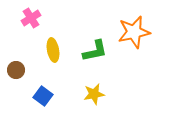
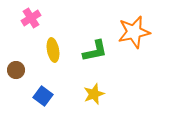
yellow star: rotated 10 degrees counterclockwise
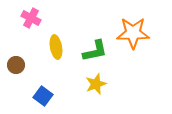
pink cross: rotated 30 degrees counterclockwise
orange star: moved 1 px left, 1 px down; rotated 12 degrees clockwise
yellow ellipse: moved 3 px right, 3 px up
brown circle: moved 5 px up
yellow star: moved 2 px right, 10 px up
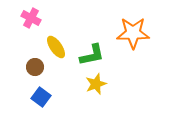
yellow ellipse: rotated 25 degrees counterclockwise
green L-shape: moved 3 px left, 4 px down
brown circle: moved 19 px right, 2 px down
blue square: moved 2 px left, 1 px down
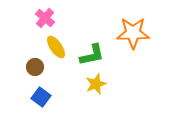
pink cross: moved 14 px right; rotated 12 degrees clockwise
